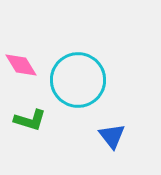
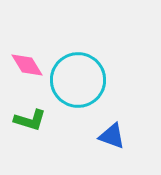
pink diamond: moved 6 px right
blue triangle: rotated 32 degrees counterclockwise
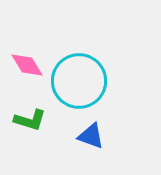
cyan circle: moved 1 px right, 1 px down
blue triangle: moved 21 px left
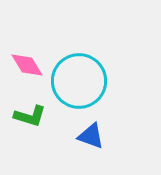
green L-shape: moved 4 px up
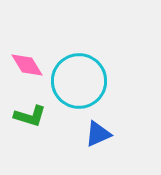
blue triangle: moved 7 px right, 2 px up; rotated 44 degrees counterclockwise
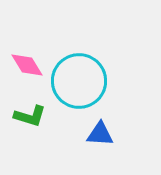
blue triangle: moved 2 px right; rotated 28 degrees clockwise
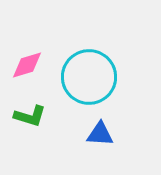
pink diamond: rotated 76 degrees counterclockwise
cyan circle: moved 10 px right, 4 px up
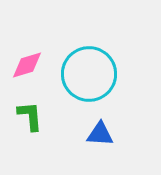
cyan circle: moved 3 px up
green L-shape: rotated 112 degrees counterclockwise
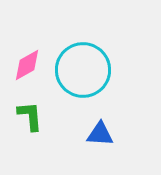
pink diamond: rotated 12 degrees counterclockwise
cyan circle: moved 6 px left, 4 px up
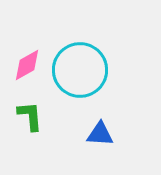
cyan circle: moved 3 px left
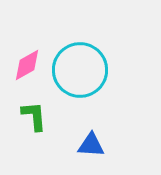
green L-shape: moved 4 px right
blue triangle: moved 9 px left, 11 px down
